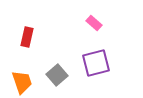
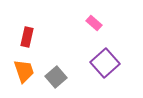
purple square: moved 9 px right; rotated 28 degrees counterclockwise
gray square: moved 1 px left, 2 px down
orange trapezoid: moved 2 px right, 11 px up
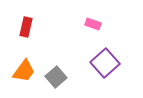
pink rectangle: moved 1 px left, 1 px down; rotated 21 degrees counterclockwise
red rectangle: moved 1 px left, 10 px up
orange trapezoid: rotated 55 degrees clockwise
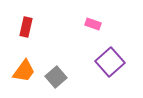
purple square: moved 5 px right, 1 px up
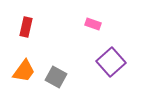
purple square: moved 1 px right
gray square: rotated 20 degrees counterclockwise
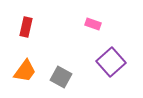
orange trapezoid: moved 1 px right
gray square: moved 5 px right
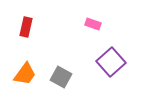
orange trapezoid: moved 3 px down
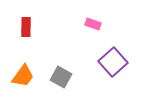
red rectangle: rotated 12 degrees counterclockwise
purple square: moved 2 px right
orange trapezoid: moved 2 px left, 2 px down
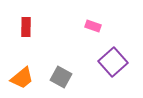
pink rectangle: moved 2 px down
orange trapezoid: moved 1 px left, 2 px down; rotated 15 degrees clockwise
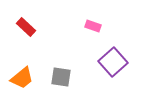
red rectangle: rotated 48 degrees counterclockwise
gray square: rotated 20 degrees counterclockwise
